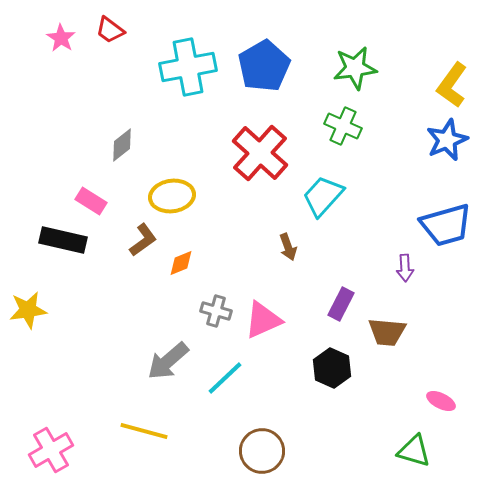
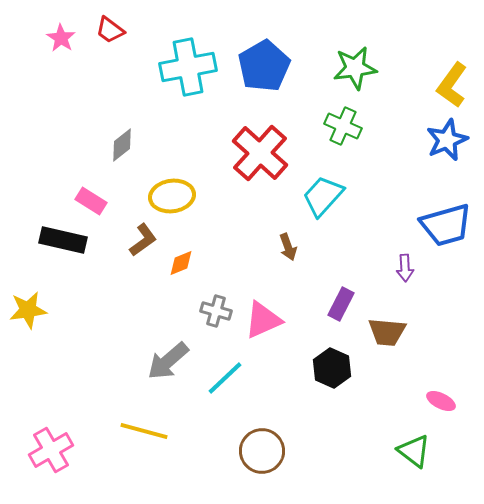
green triangle: rotated 21 degrees clockwise
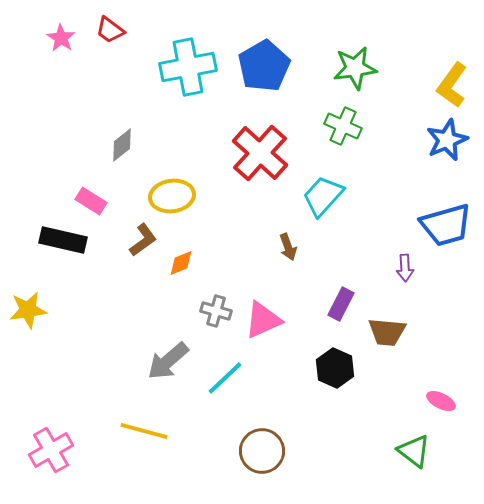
black hexagon: moved 3 px right
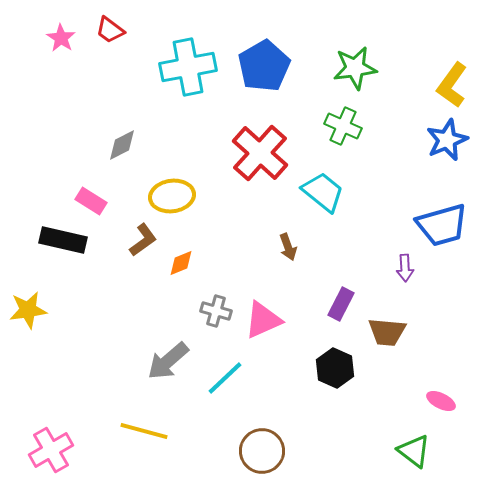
gray diamond: rotated 12 degrees clockwise
cyan trapezoid: moved 4 px up; rotated 87 degrees clockwise
blue trapezoid: moved 4 px left
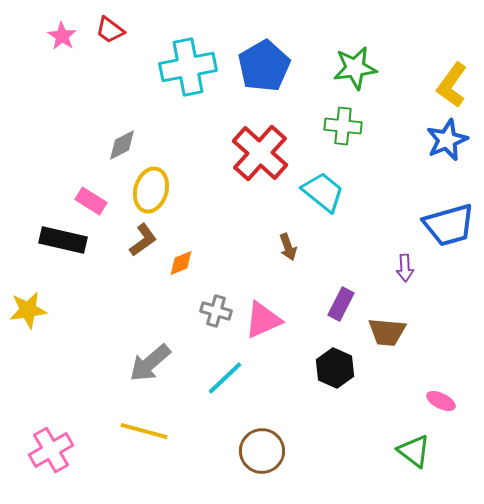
pink star: moved 1 px right, 2 px up
green cross: rotated 18 degrees counterclockwise
yellow ellipse: moved 21 px left, 6 px up; rotated 66 degrees counterclockwise
blue trapezoid: moved 7 px right
gray arrow: moved 18 px left, 2 px down
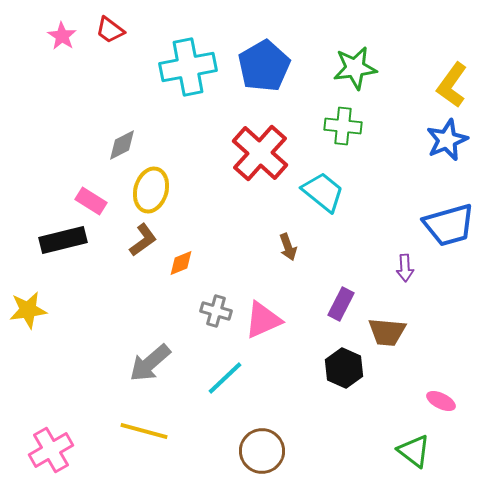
black rectangle: rotated 27 degrees counterclockwise
black hexagon: moved 9 px right
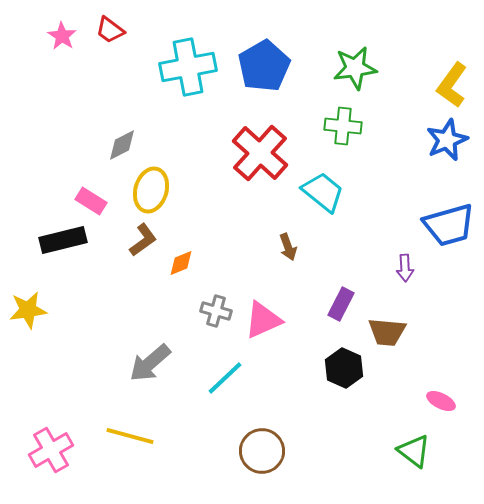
yellow line: moved 14 px left, 5 px down
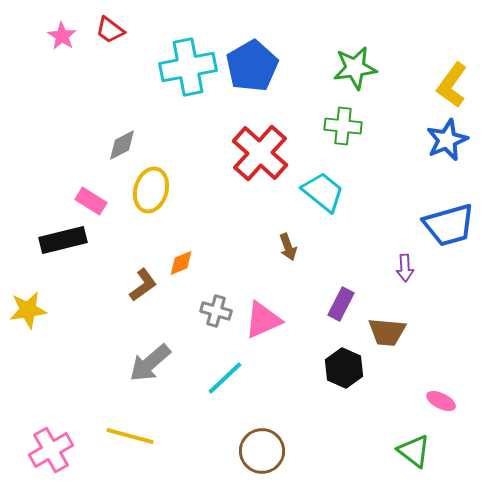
blue pentagon: moved 12 px left
brown L-shape: moved 45 px down
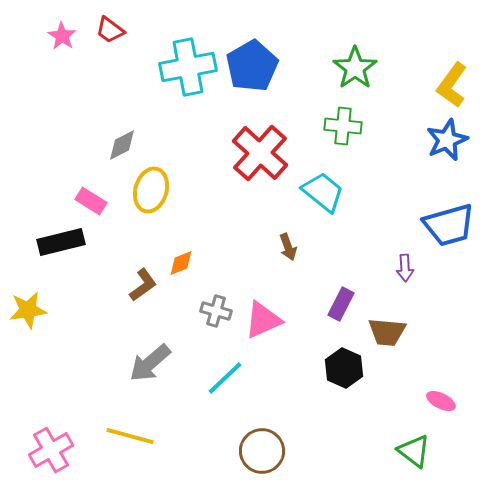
green star: rotated 27 degrees counterclockwise
black rectangle: moved 2 px left, 2 px down
